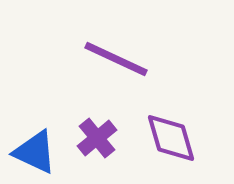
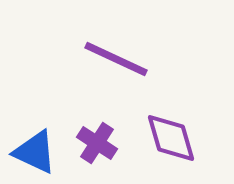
purple cross: moved 5 px down; rotated 18 degrees counterclockwise
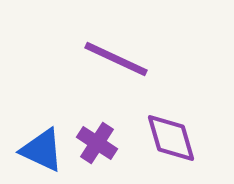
blue triangle: moved 7 px right, 2 px up
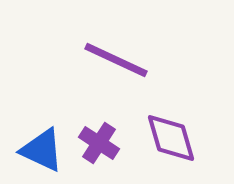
purple line: moved 1 px down
purple cross: moved 2 px right
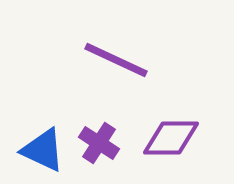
purple diamond: rotated 74 degrees counterclockwise
blue triangle: moved 1 px right
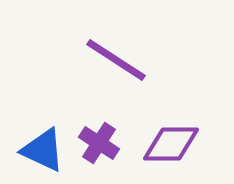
purple line: rotated 8 degrees clockwise
purple diamond: moved 6 px down
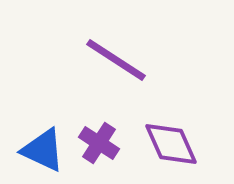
purple diamond: rotated 66 degrees clockwise
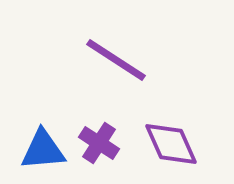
blue triangle: rotated 30 degrees counterclockwise
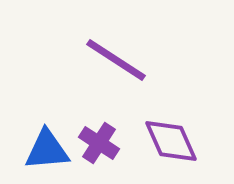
purple diamond: moved 3 px up
blue triangle: moved 4 px right
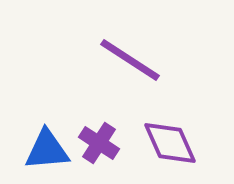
purple line: moved 14 px right
purple diamond: moved 1 px left, 2 px down
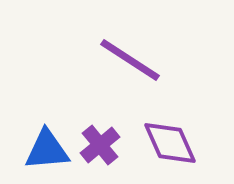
purple cross: moved 1 px right, 2 px down; rotated 18 degrees clockwise
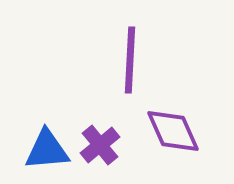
purple line: rotated 60 degrees clockwise
purple diamond: moved 3 px right, 12 px up
